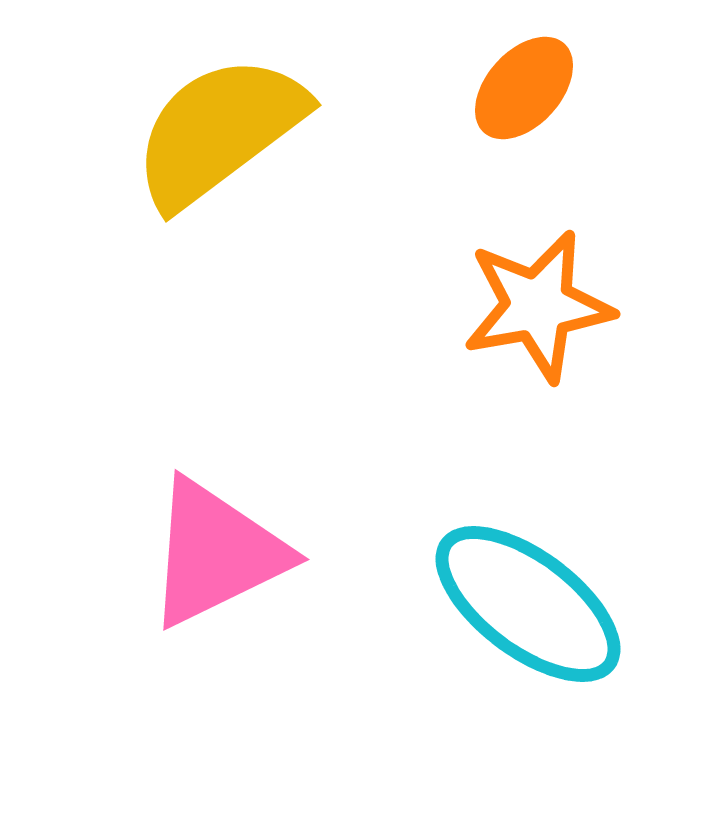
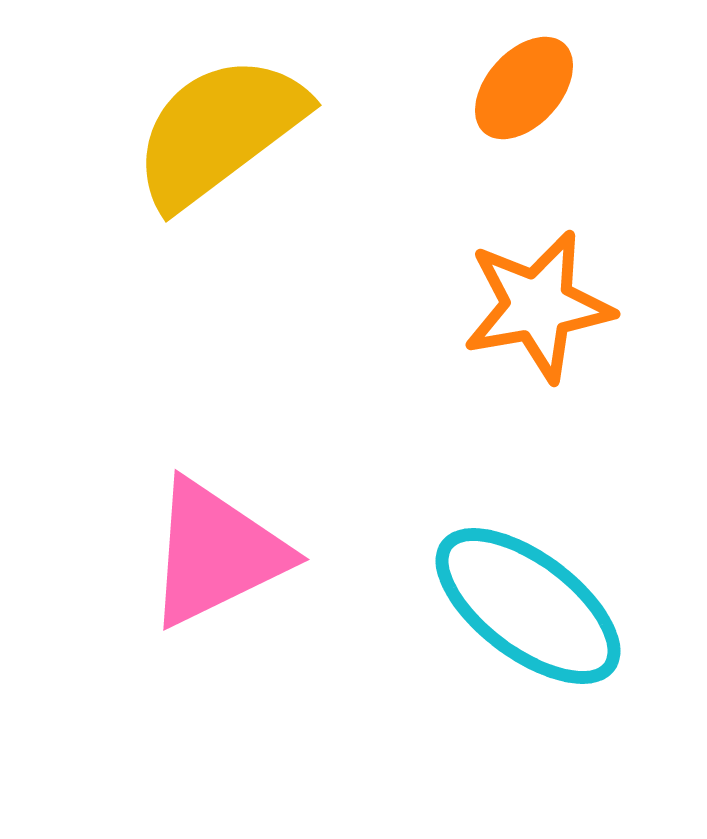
cyan ellipse: moved 2 px down
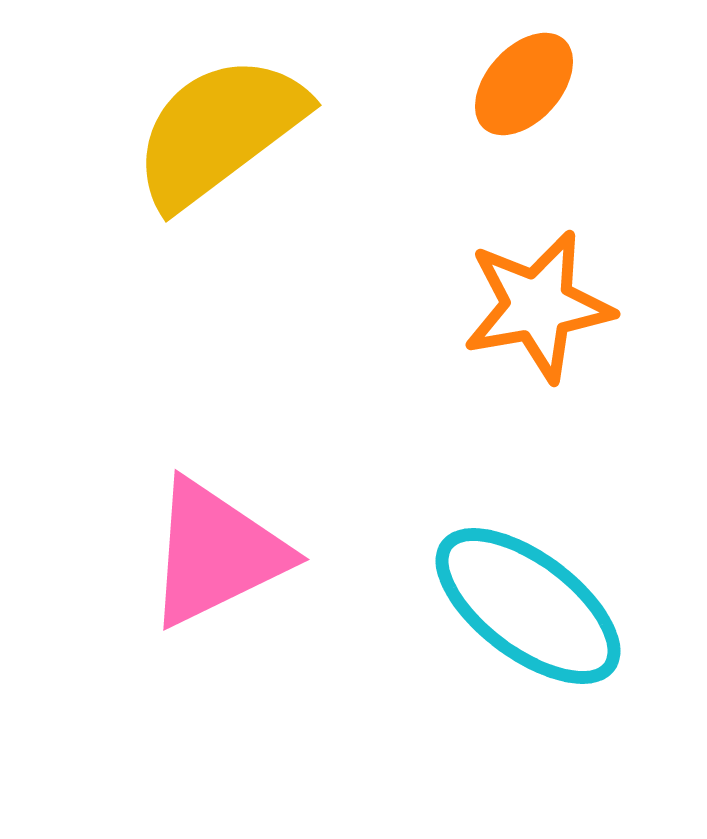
orange ellipse: moved 4 px up
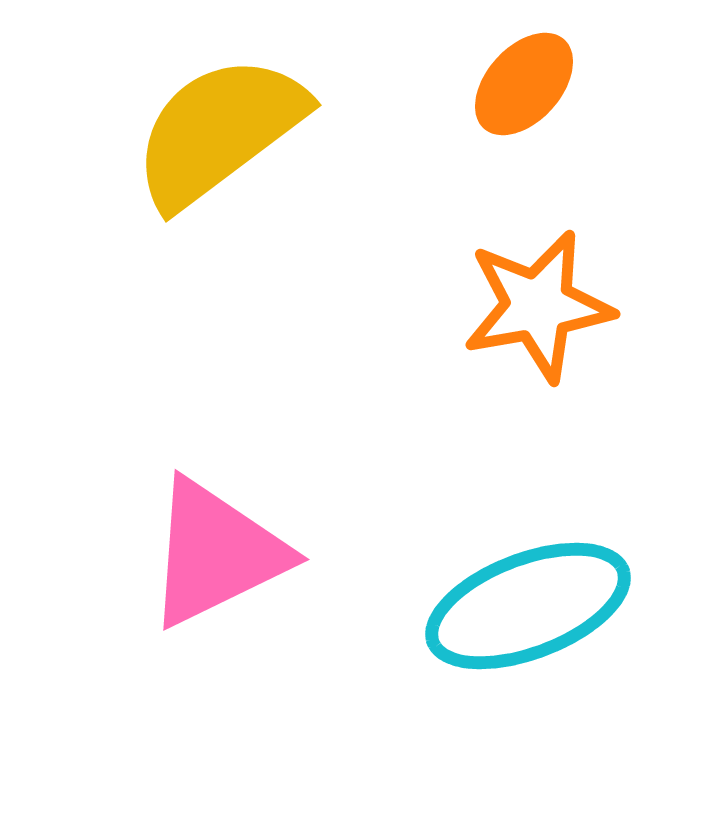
cyan ellipse: rotated 58 degrees counterclockwise
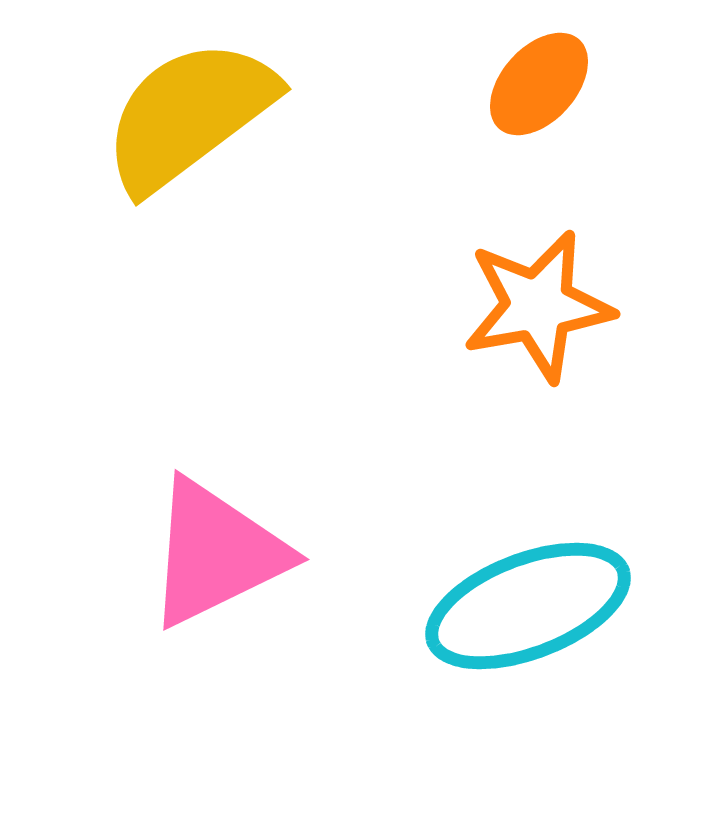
orange ellipse: moved 15 px right
yellow semicircle: moved 30 px left, 16 px up
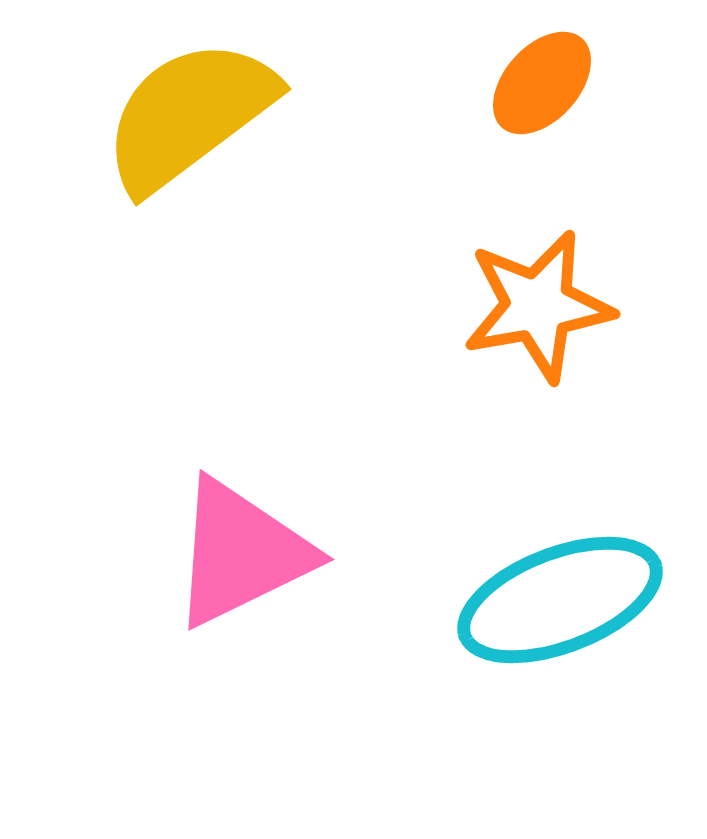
orange ellipse: moved 3 px right, 1 px up
pink triangle: moved 25 px right
cyan ellipse: moved 32 px right, 6 px up
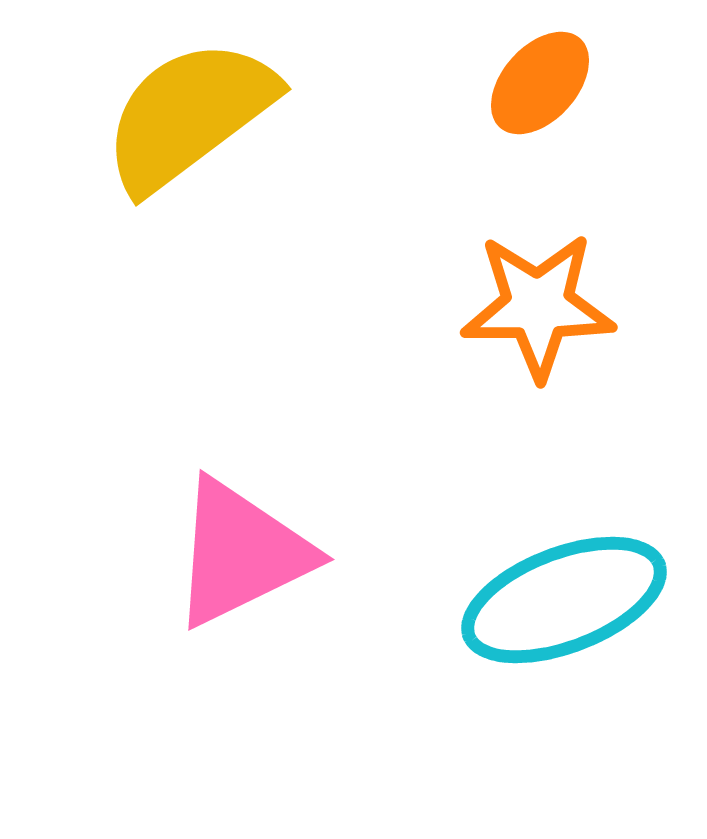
orange ellipse: moved 2 px left
orange star: rotated 10 degrees clockwise
cyan ellipse: moved 4 px right
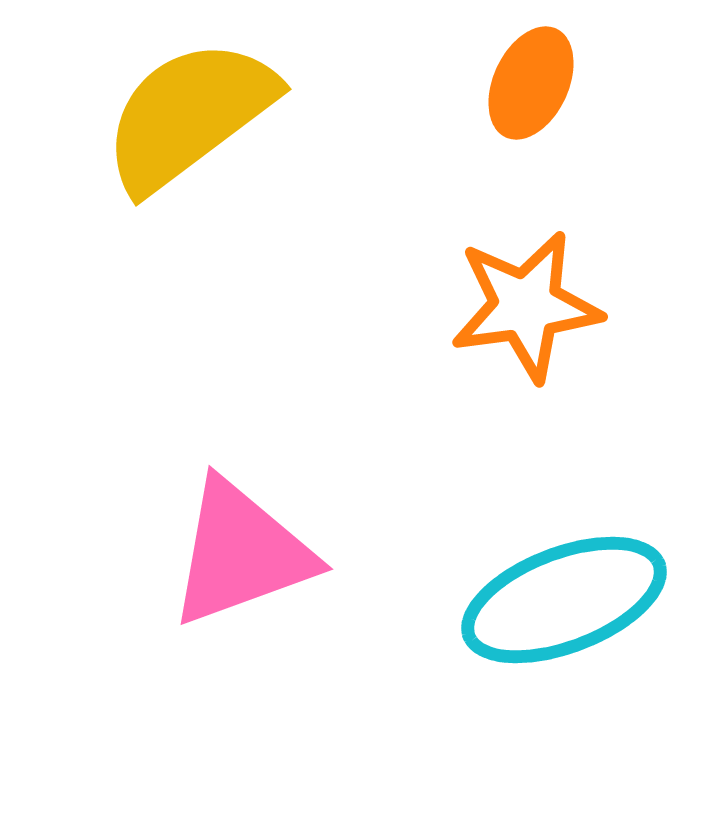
orange ellipse: moved 9 px left; rotated 17 degrees counterclockwise
orange star: moved 12 px left; rotated 8 degrees counterclockwise
pink triangle: rotated 6 degrees clockwise
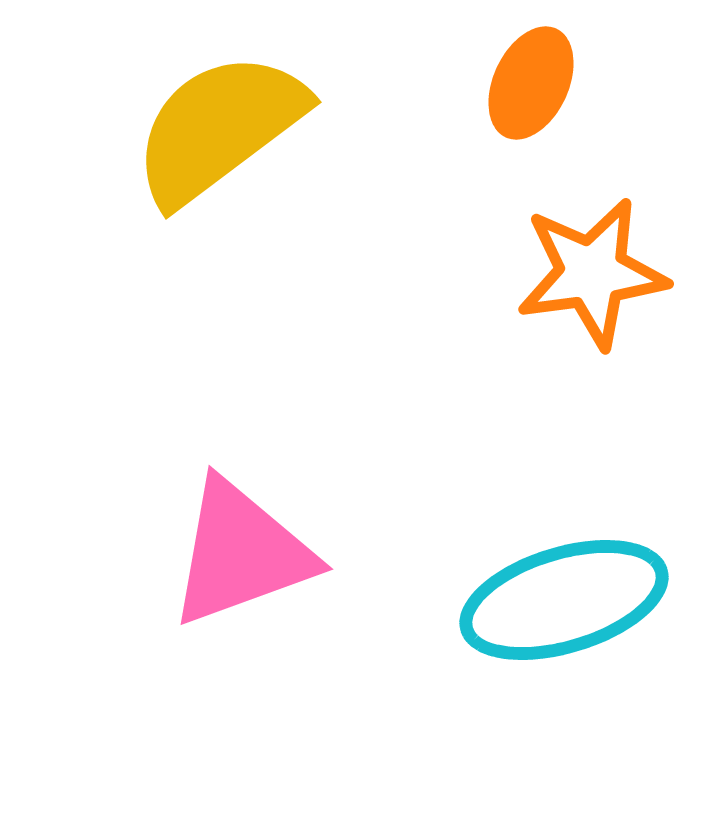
yellow semicircle: moved 30 px right, 13 px down
orange star: moved 66 px right, 33 px up
cyan ellipse: rotated 4 degrees clockwise
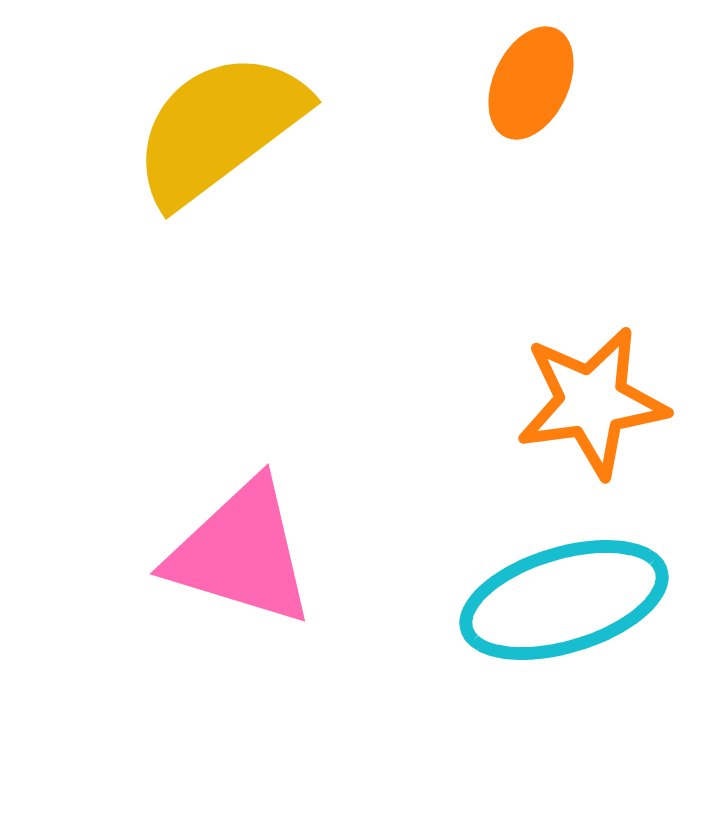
orange star: moved 129 px down
pink triangle: rotated 37 degrees clockwise
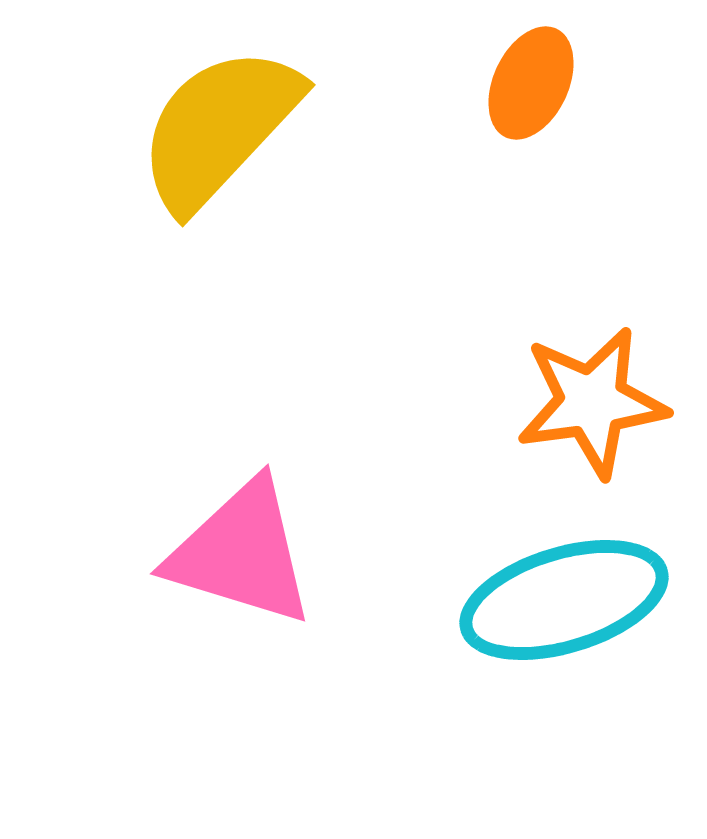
yellow semicircle: rotated 10 degrees counterclockwise
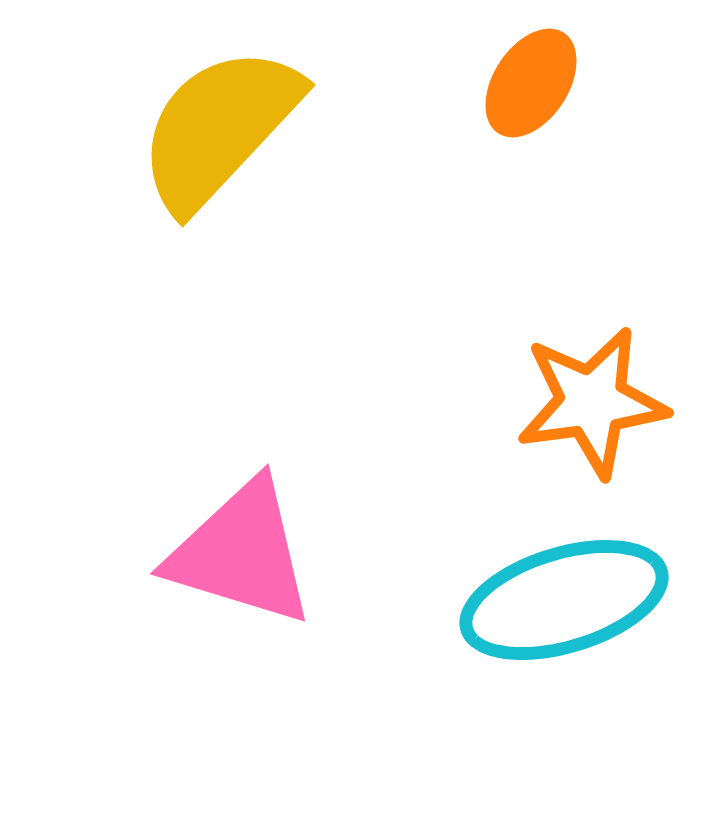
orange ellipse: rotated 8 degrees clockwise
